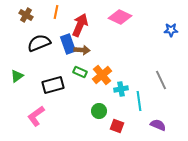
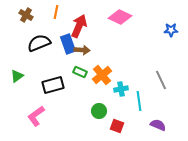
red arrow: moved 1 px left, 1 px down
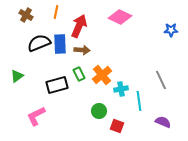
blue rectangle: moved 8 px left; rotated 18 degrees clockwise
green rectangle: moved 1 px left, 2 px down; rotated 40 degrees clockwise
black rectangle: moved 4 px right
pink L-shape: rotated 10 degrees clockwise
purple semicircle: moved 5 px right, 3 px up
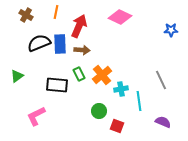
black rectangle: rotated 20 degrees clockwise
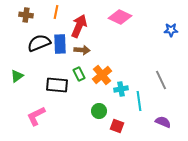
brown cross: rotated 24 degrees counterclockwise
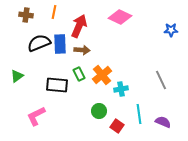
orange line: moved 2 px left
cyan line: moved 13 px down
red square: rotated 16 degrees clockwise
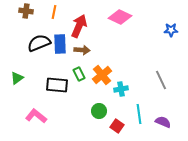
brown cross: moved 4 px up
green triangle: moved 2 px down
pink L-shape: rotated 65 degrees clockwise
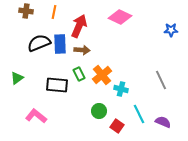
cyan cross: rotated 24 degrees clockwise
cyan line: rotated 18 degrees counterclockwise
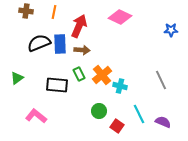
cyan cross: moved 1 px left, 3 px up
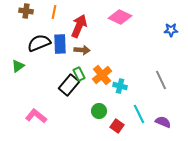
green triangle: moved 1 px right, 12 px up
black rectangle: moved 12 px right; rotated 55 degrees counterclockwise
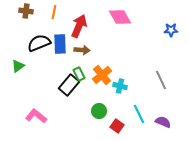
pink diamond: rotated 35 degrees clockwise
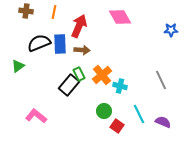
green circle: moved 5 px right
